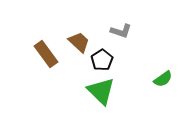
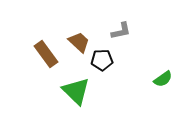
gray L-shape: rotated 30 degrees counterclockwise
black pentagon: rotated 30 degrees clockwise
green triangle: moved 25 px left
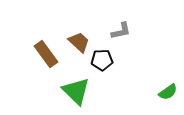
green semicircle: moved 5 px right, 13 px down
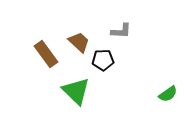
gray L-shape: rotated 15 degrees clockwise
black pentagon: moved 1 px right
green semicircle: moved 2 px down
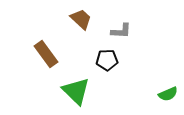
brown trapezoid: moved 2 px right, 23 px up
black pentagon: moved 4 px right
green semicircle: rotated 12 degrees clockwise
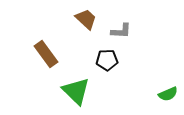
brown trapezoid: moved 5 px right
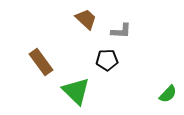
brown rectangle: moved 5 px left, 8 px down
green semicircle: rotated 24 degrees counterclockwise
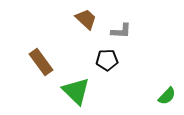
green semicircle: moved 1 px left, 2 px down
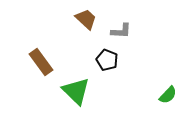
black pentagon: rotated 25 degrees clockwise
green semicircle: moved 1 px right, 1 px up
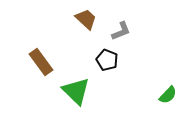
gray L-shape: rotated 25 degrees counterclockwise
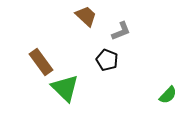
brown trapezoid: moved 3 px up
green triangle: moved 11 px left, 3 px up
